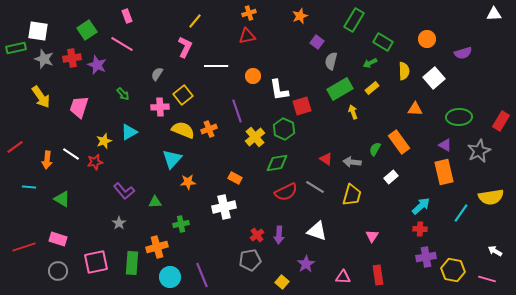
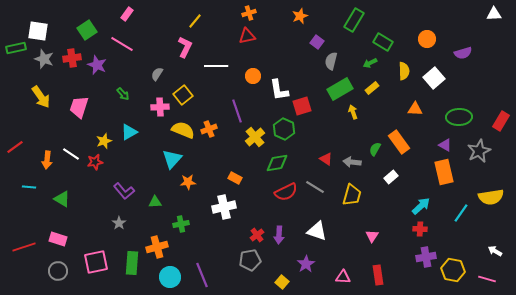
pink rectangle at (127, 16): moved 2 px up; rotated 56 degrees clockwise
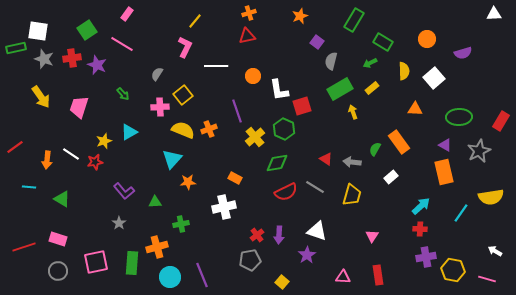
purple star at (306, 264): moved 1 px right, 9 px up
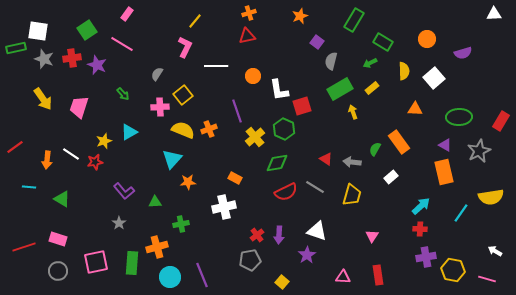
yellow arrow at (41, 97): moved 2 px right, 2 px down
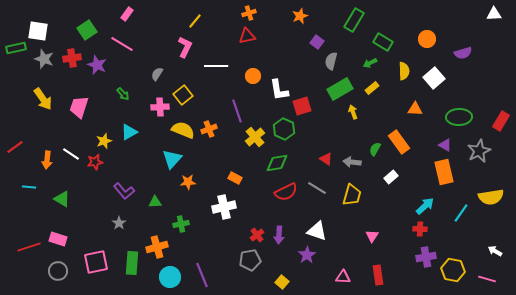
gray line at (315, 187): moved 2 px right, 1 px down
cyan arrow at (421, 206): moved 4 px right
red line at (24, 247): moved 5 px right
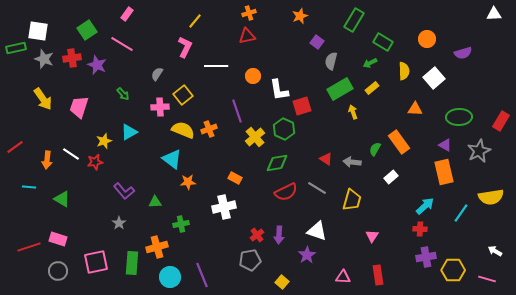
cyan triangle at (172, 159): rotated 35 degrees counterclockwise
yellow trapezoid at (352, 195): moved 5 px down
yellow hexagon at (453, 270): rotated 10 degrees counterclockwise
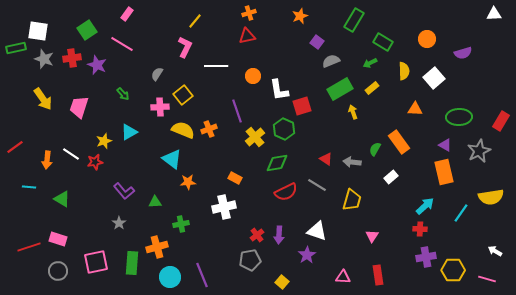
gray semicircle at (331, 61): rotated 54 degrees clockwise
gray line at (317, 188): moved 3 px up
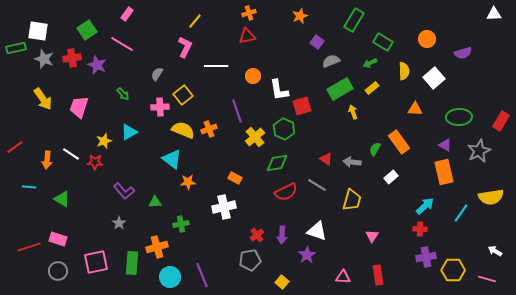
red star at (95, 162): rotated 14 degrees clockwise
purple arrow at (279, 235): moved 3 px right
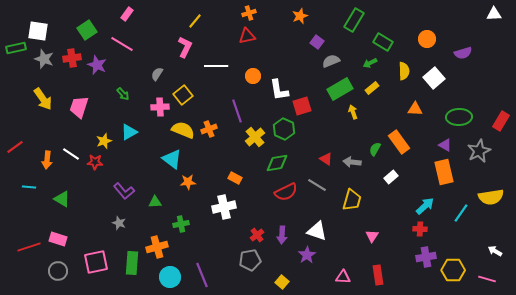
gray star at (119, 223): rotated 16 degrees counterclockwise
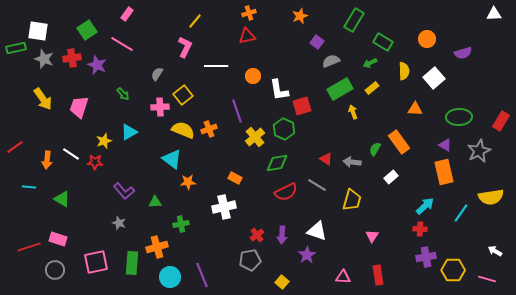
gray circle at (58, 271): moved 3 px left, 1 px up
